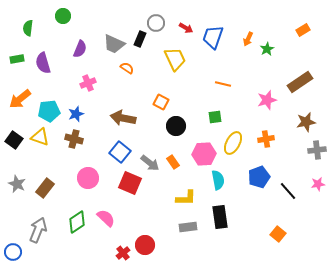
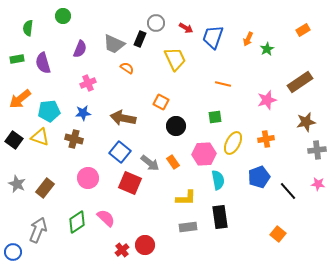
blue star at (76, 114): moved 7 px right, 1 px up; rotated 14 degrees clockwise
pink star at (318, 184): rotated 16 degrees clockwise
red cross at (123, 253): moved 1 px left, 3 px up
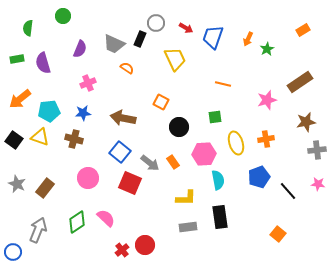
black circle at (176, 126): moved 3 px right, 1 px down
yellow ellipse at (233, 143): moved 3 px right; rotated 45 degrees counterclockwise
